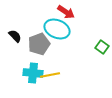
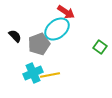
cyan ellipse: rotated 60 degrees counterclockwise
green square: moved 2 px left
cyan cross: rotated 30 degrees counterclockwise
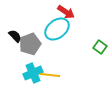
gray pentagon: moved 9 px left
yellow line: rotated 18 degrees clockwise
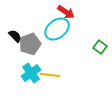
cyan cross: moved 2 px left; rotated 12 degrees counterclockwise
